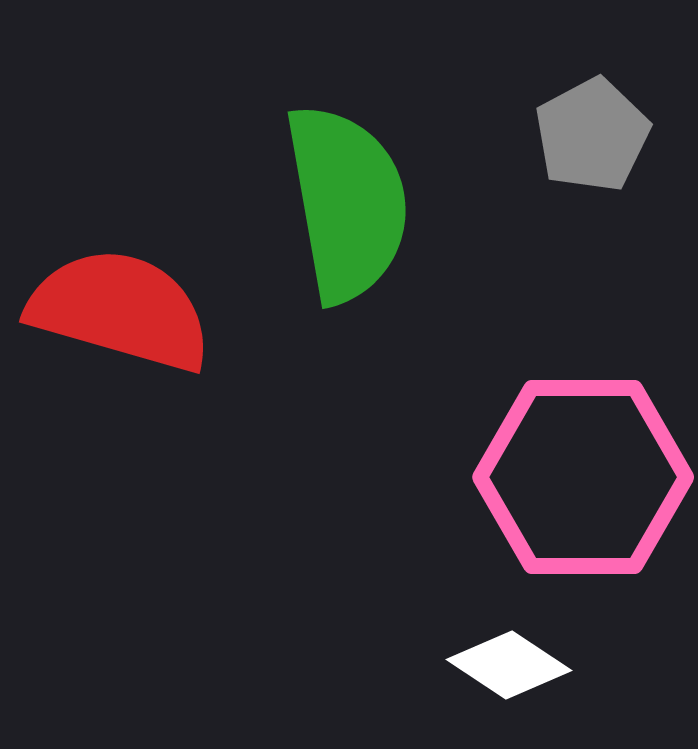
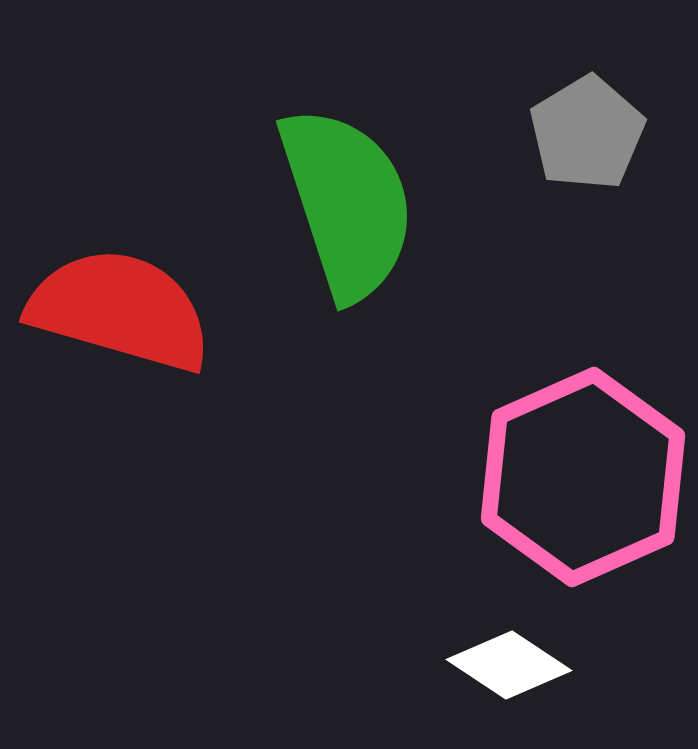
gray pentagon: moved 5 px left, 2 px up; rotated 3 degrees counterclockwise
green semicircle: rotated 8 degrees counterclockwise
pink hexagon: rotated 24 degrees counterclockwise
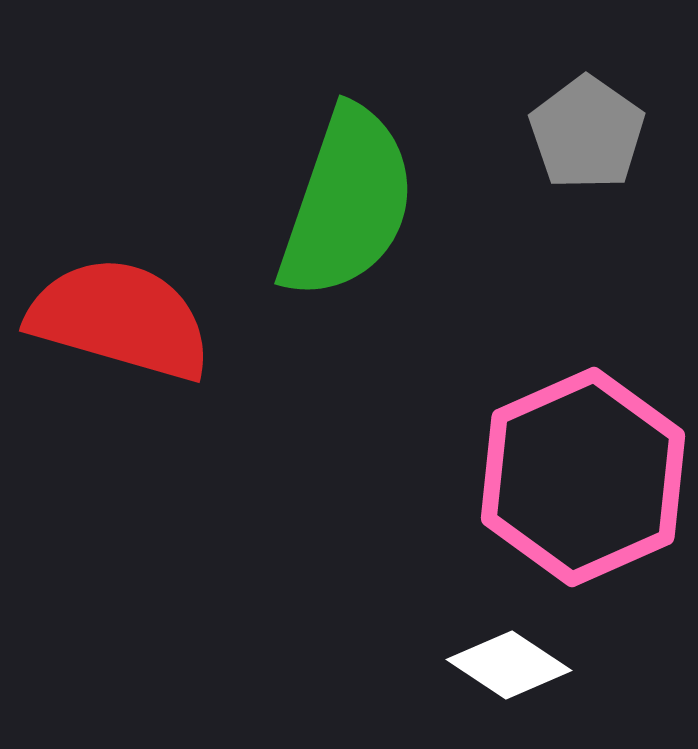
gray pentagon: rotated 6 degrees counterclockwise
green semicircle: rotated 37 degrees clockwise
red semicircle: moved 9 px down
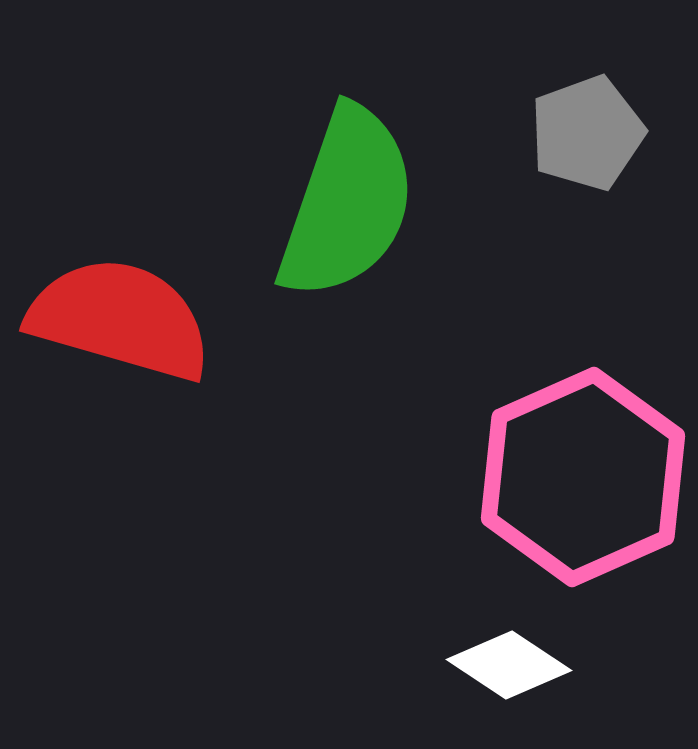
gray pentagon: rotated 17 degrees clockwise
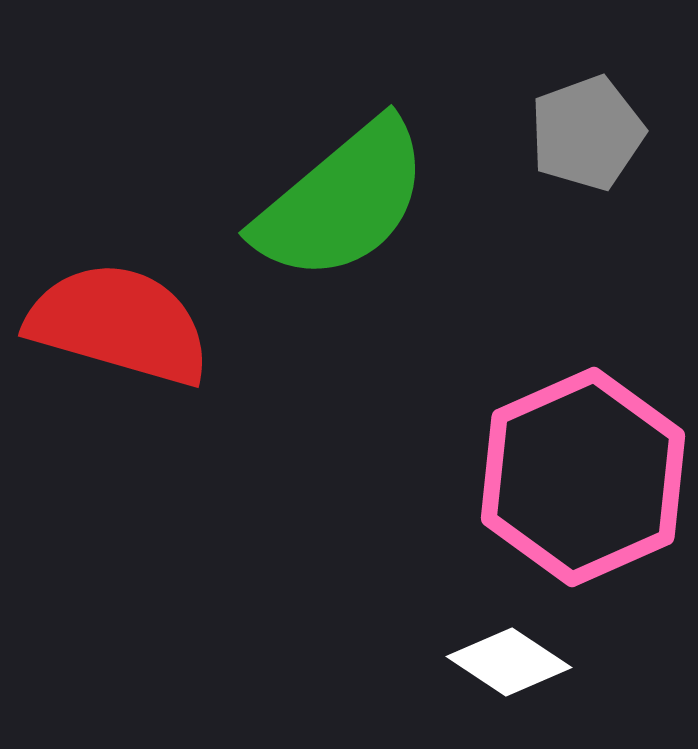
green semicircle: moved 5 px left, 2 px up; rotated 31 degrees clockwise
red semicircle: moved 1 px left, 5 px down
white diamond: moved 3 px up
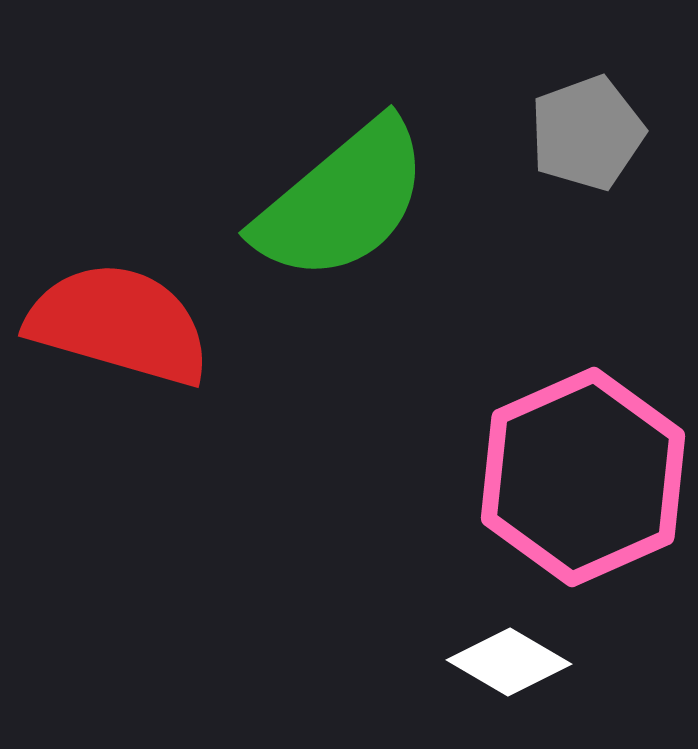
white diamond: rotated 3 degrees counterclockwise
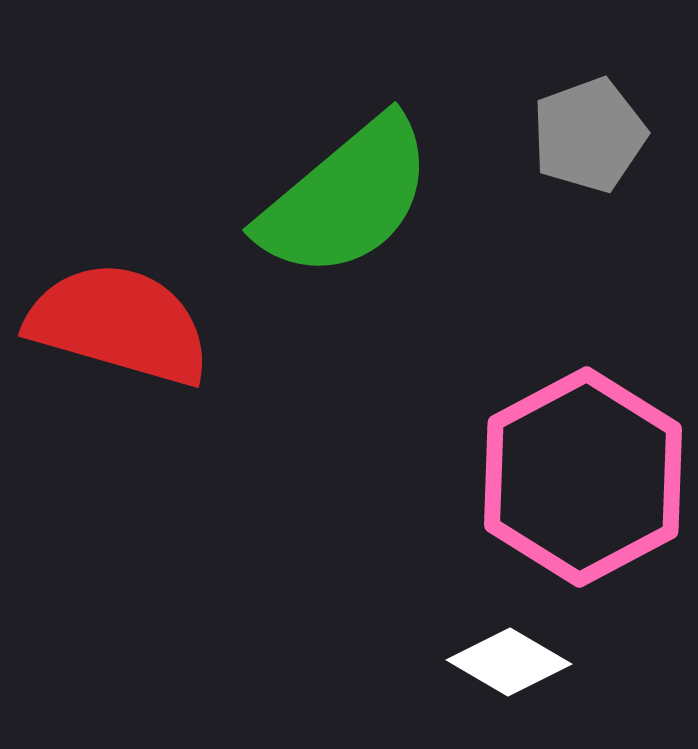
gray pentagon: moved 2 px right, 2 px down
green semicircle: moved 4 px right, 3 px up
pink hexagon: rotated 4 degrees counterclockwise
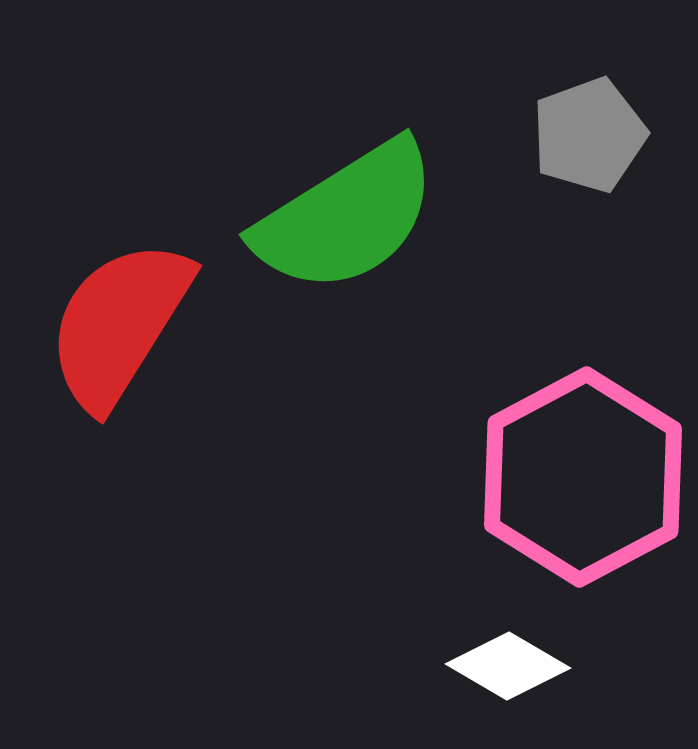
green semicircle: moved 19 px down; rotated 8 degrees clockwise
red semicircle: rotated 74 degrees counterclockwise
white diamond: moved 1 px left, 4 px down
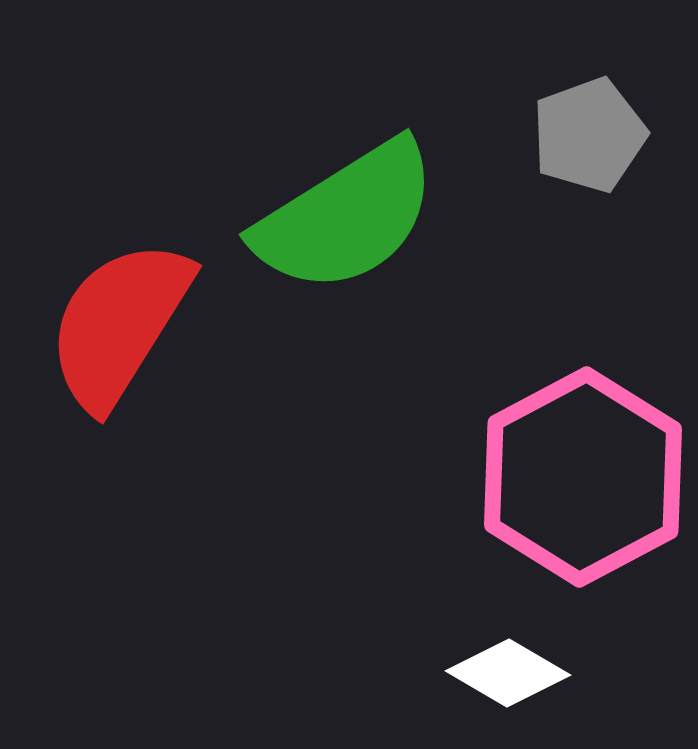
white diamond: moved 7 px down
